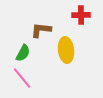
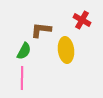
red cross: moved 1 px right, 5 px down; rotated 30 degrees clockwise
green semicircle: moved 1 px right, 2 px up
pink line: rotated 40 degrees clockwise
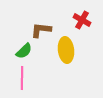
green semicircle: rotated 18 degrees clockwise
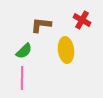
brown L-shape: moved 5 px up
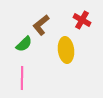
brown L-shape: rotated 45 degrees counterclockwise
green semicircle: moved 7 px up
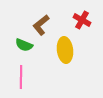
green semicircle: moved 1 px down; rotated 66 degrees clockwise
yellow ellipse: moved 1 px left
pink line: moved 1 px left, 1 px up
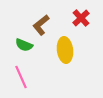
red cross: moved 1 px left, 2 px up; rotated 18 degrees clockwise
pink line: rotated 25 degrees counterclockwise
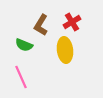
red cross: moved 9 px left, 4 px down; rotated 12 degrees clockwise
brown L-shape: rotated 20 degrees counterclockwise
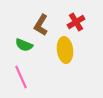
red cross: moved 4 px right
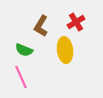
brown L-shape: moved 1 px down
green semicircle: moved 5 px down
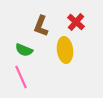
red cross: rotated 18 degrees counterclockwise
brown L-shape: rotated 10 degrees counterclockwise
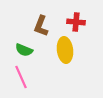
red cross: rotated 36 degrees counterclockwise
